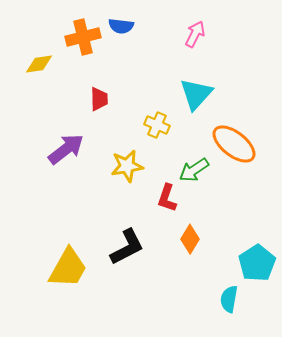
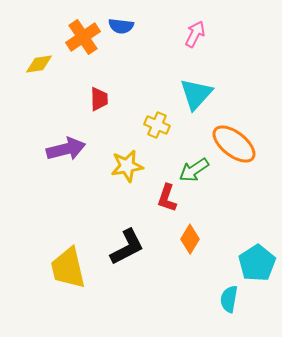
orange cross: rotated 20 degrees counterclockwise
purple arrow: rotated 24 degrees clockwise
yellow trapezoid: rotated 138 degrees clockwise
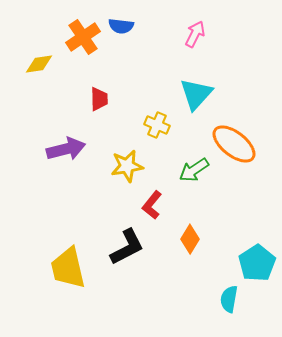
red L-shape: moved 15 px left, 7 px down; rotated 20 degrees clockwise
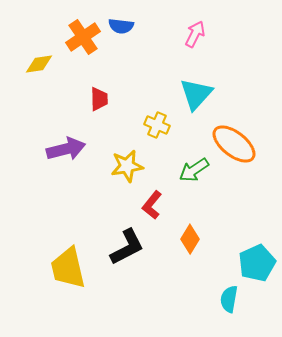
cyan pentagon: rotated 9 degrees clockwise
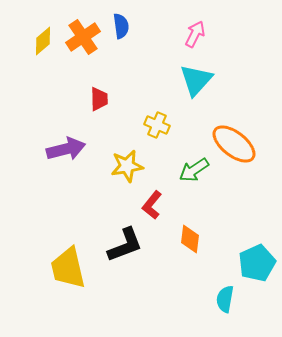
blue semicircle: rotated 105 degrees counterclockwise
yellow diamond: moved 4 px right, 23 px up; rotated 32 degrees counterclockwise
cyan triangle: moved 14 px up
orange diamond: rotated 24 degrees counterclockwise
black L-shape: moved 2 px left, 2 px up; rotated 6 degrees clockwise
cyan semicircle: moved 4 px left
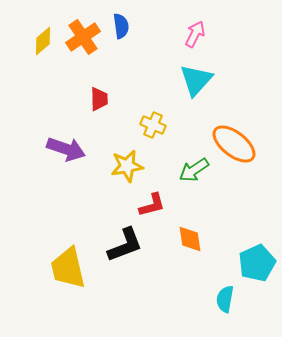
yellow cross: moved 4 px left
purple arrow: rotated 33 degrees clockwise
red L-shape: rotated 144 degrees counterclockwise
orange diamond: rotated 16 degrees counterclockwise
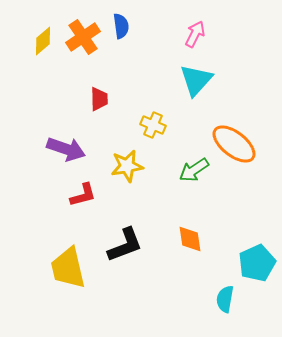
red L-shape: moved 69 px left, 10 px up
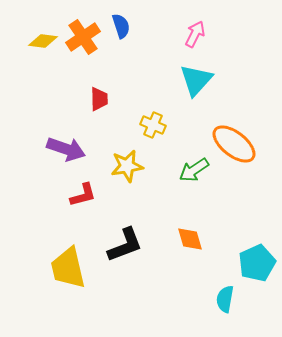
blue semicircle: rotated 10 degrees counterclockwise
yellow diamond: rotated 48 degrees clockwise
orange diamond: rotated 8 degrees counterclockwise
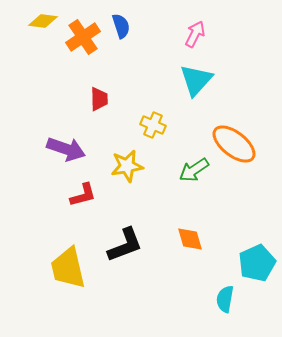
yellow diamond: moved 20 px up
